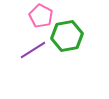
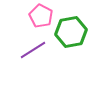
green hexagon: moved 4 px right, 4 px up
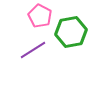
pink pentagon: moved 1 px left
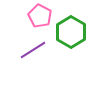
green hexagon: rotated 20 degrees counterclockwise
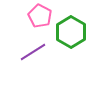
purple line: moved 2 px down
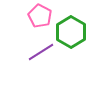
purple line: moved 8 px right
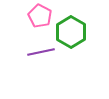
purple line: rotated 20 degrees clockwise
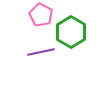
pink pentagon: moved 1 px right, 1 px up
